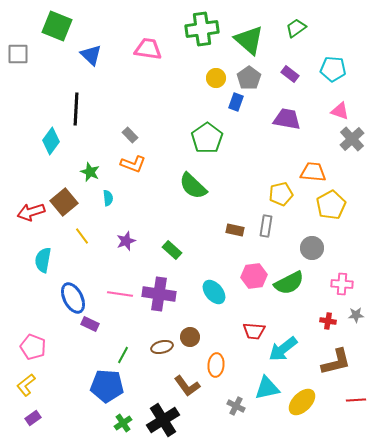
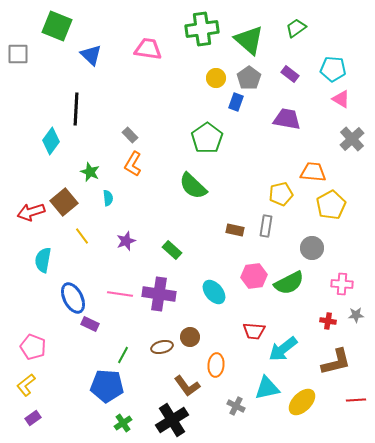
pink triangle at (340, 111): moved 1 px right, 12 px up; rotated 12 degrees clockwise
orange L-shape at (133, 164): rotated 100 degrees clockwise
black cross at (163, 420): moved 9 px right
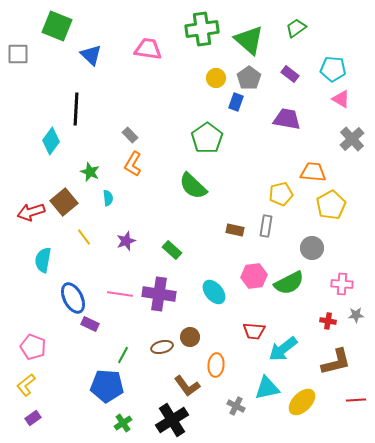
yellow line at (82, 236): moved 2 px right, 1 px down
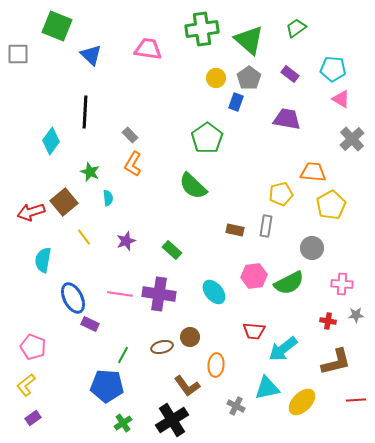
black line at (76, 109): moved 9 px right, 3 px down
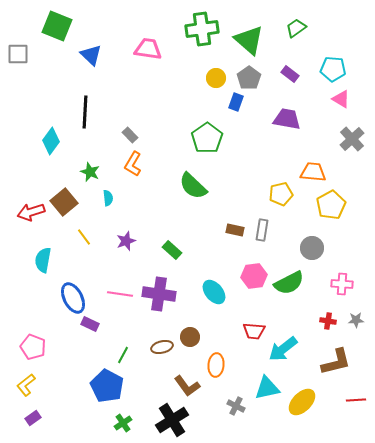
gray rectangle at (266, 226): moved 4 px left, 4 px down
gray star at (356, 315): moved 5 px down
blue pentagon at (107, 386): rotated 24 degrees clockwise
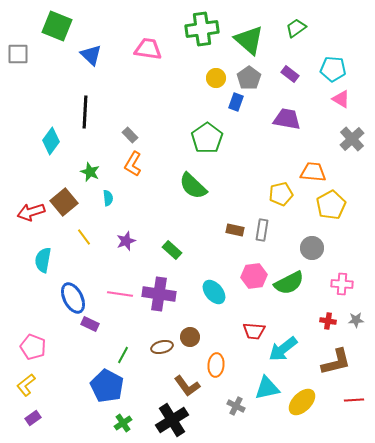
red line at (356, 400): moved 2 px left
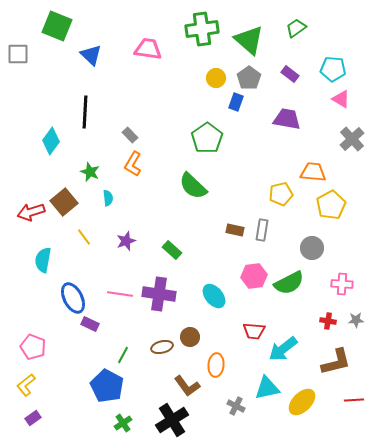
cyan ellipse at (214, 292): moved 4 px down
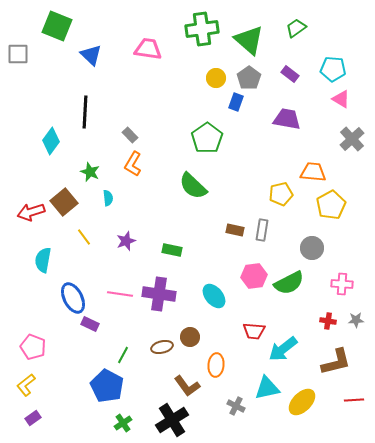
green rectangle at (172, 250): rotated 30 degrees counterclockwise
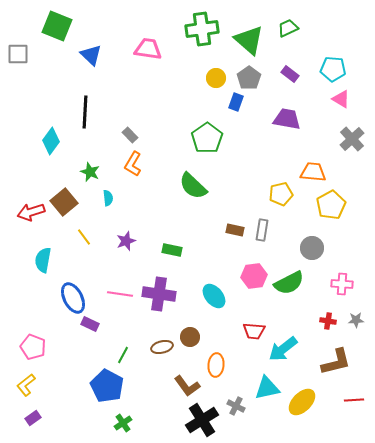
green trapezoid at (296, 28): moved 8 px left; rotated 10 degrees clockwise
black cross at (172, 420): moved 30 px right
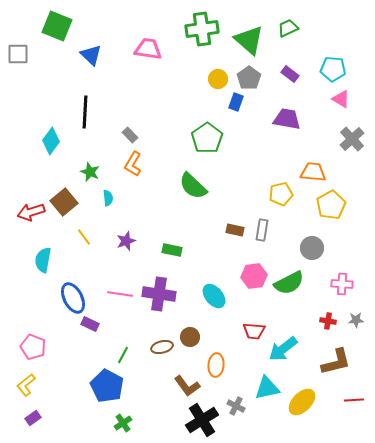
yellow circle at (216, 78): moved 2 px right, 1 px down
